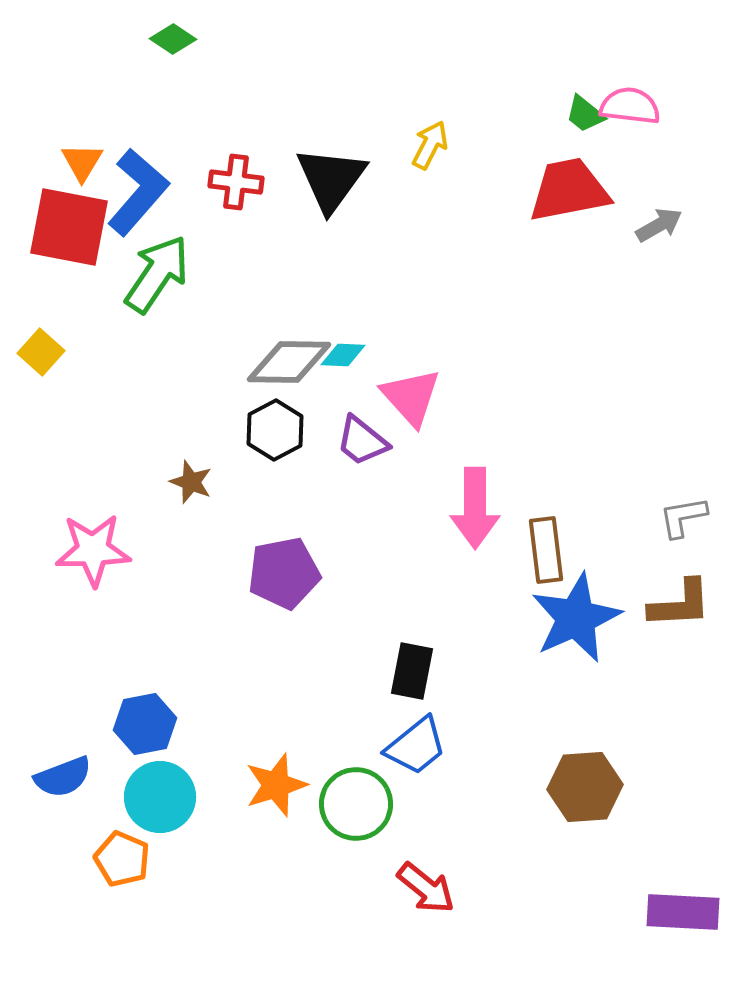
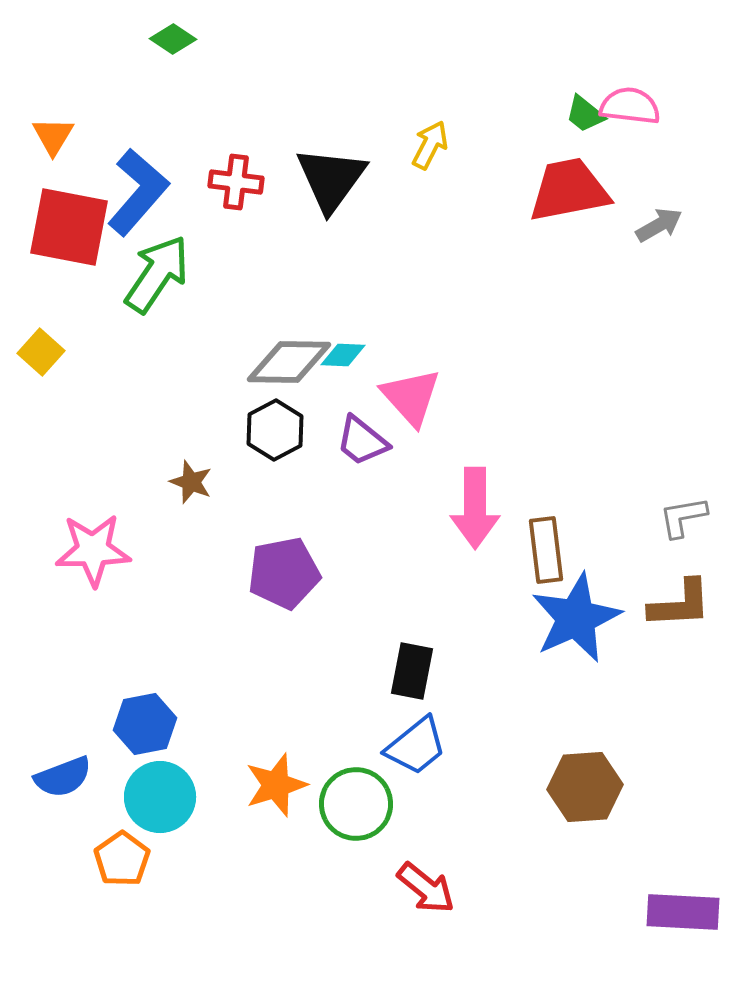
orange triangle: moved 29 px left, 26 px up
orange pentagon: rotated 14 degrees clockwise
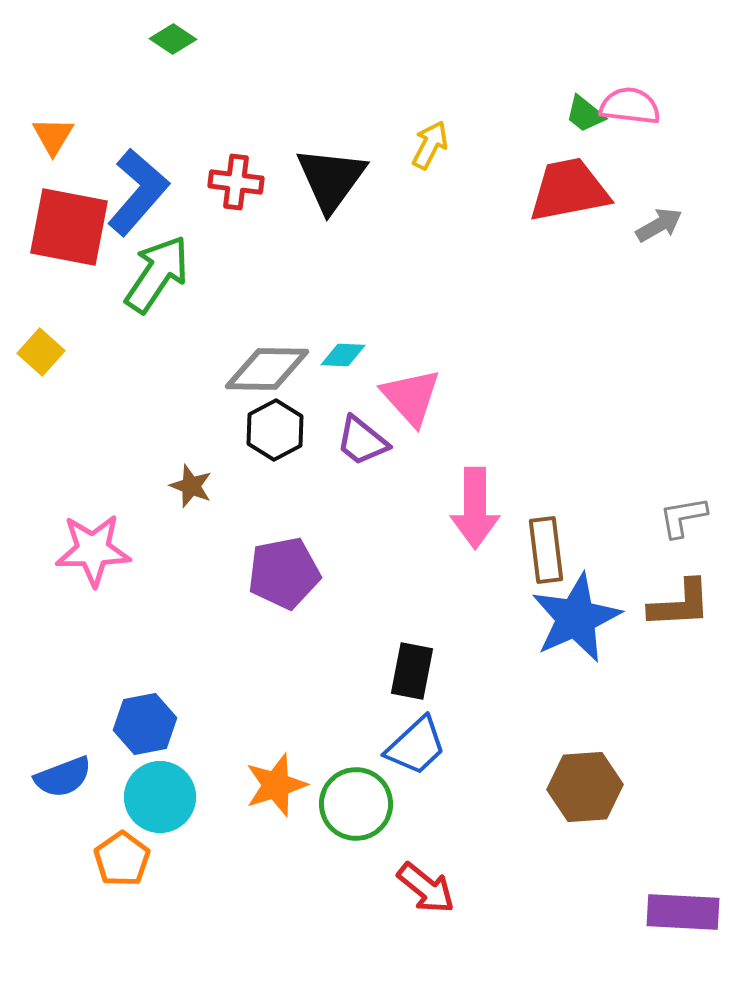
gray diamond: moved 22 px left, 7 px down
brown star: moved 4 px down
blue trapezoid: rotated 4 degrees counterclockwise
